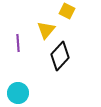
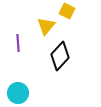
yellow triangle: moved 4 px up
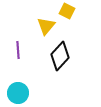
purple line: moved 7 px down
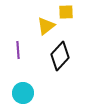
yellow square: moved 1 px left, 1 px down; rotated 28 degrees counterclockwise
yellow triangle: rotated 12 degrees clockwise
cyan circle: moved 5 px right
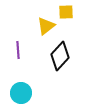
cyan circle: moved 2 px left
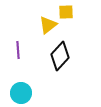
yellow triangle: moved 2 px right, 1 px up
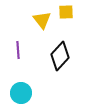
yellow triangle: moved 6 px left, 5 px up; rotated 30 degrees counterclockwise
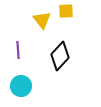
yellow square: moved 1 px up
cyan circle: moved 7 px up
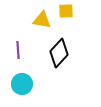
yellow triangle: rotated 42 degrees counterclockwise
black diamond: moved 1 px left, 3 px up
cyan circle: moved 1 px right, 2 px up
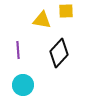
cyan circle: moved 1 px right, 1 px down
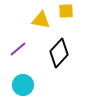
yellow triangle: moved 1 px left
purple line: moved 1 px up; rotated 54 degrees clockwise
